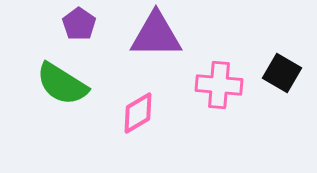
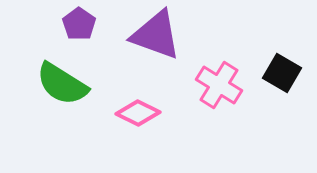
purple triangle: rotated 20 degrees clockwise
pink cross: rotated 27 degrees clockwise
pink diamond: rotated 57 degrees clockwise
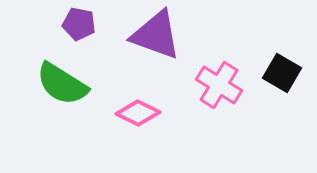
purple pentagon: rotated 24 degrees counterclockwise
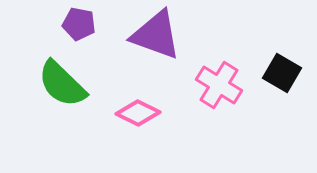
green semicircle: rotated 12 degrees clockwise
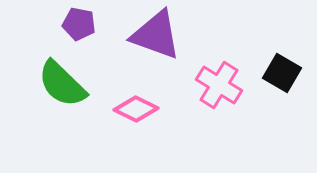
pink diamond: moved 2 px left, 4 px up
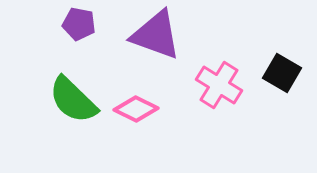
green semicircle: moved 11 px right, 16 px down
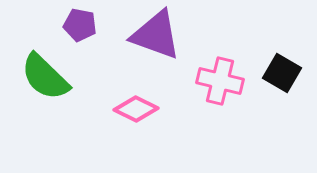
purple pentagon: moved 1 px right, 1 px down
pink cross: moved 1 px right, 4 px up; rotated 18 degrees counterclockwise
green semicircle: moved 28 px left, 23 px up
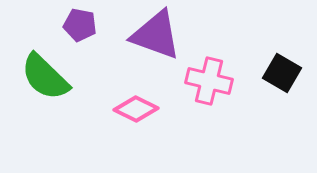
pink cross: moved 11 px left
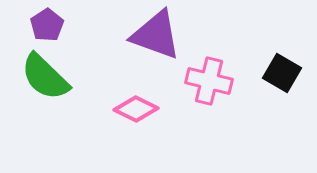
purple pentagon: moved 33 px left; rotated 28 degrees clockwise
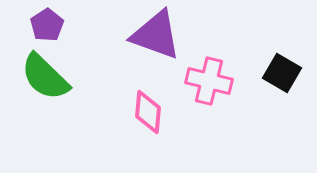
pink diamond: moved 12 px right, 3 px down; rotated 69 degrees clockwise
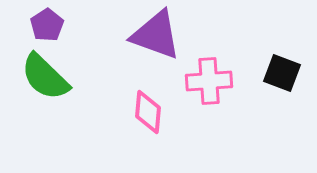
black square: rotated 9 degrees counterclockwise
pink cross: rotated 18 degrees counterclockwise
